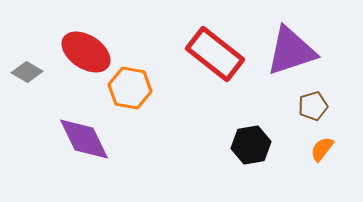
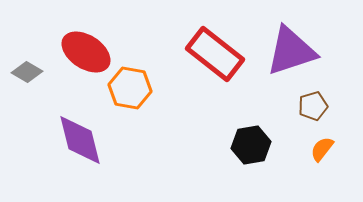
purple diamond: moved 4 px left, 1 px down; rotated 12 degrees clockwise
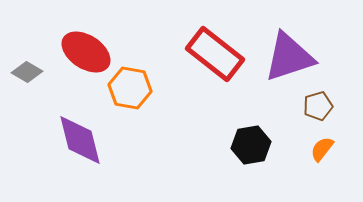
purple triangle: moved 2 px left, 6 px down
brown pentagon: moved 5 px right
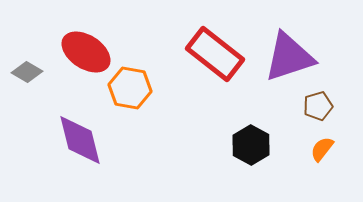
black hexagon: rotated 21 degrees counterclockwise
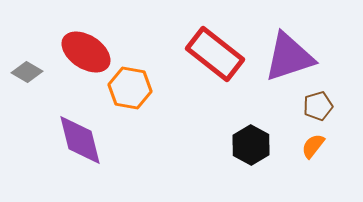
orange semicircle: moved 9 px left, 3 px up
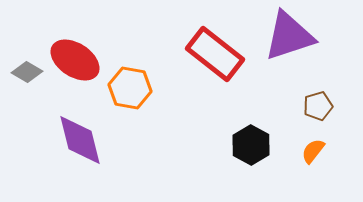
red ellipse: moved 11 px left, 8 px down
purple triangle: moved 21 px up
orange semicircle: moved 5 px down
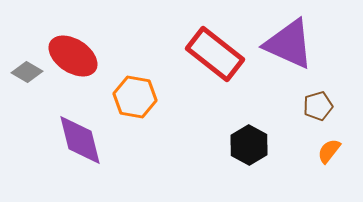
purple triangle: moved 8 px down; rotated 42 degrees clockwise
red ellipse: moved 2 px left, 4 px up
orange hexagon: moved 5 px right, 9 px down
black hexagon: moved 2 px left
orange semicircle: moved 16 px right
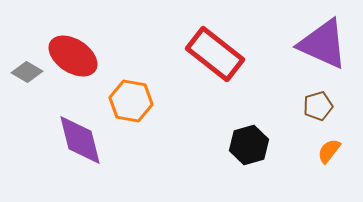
purple triangle: moved 34 px right
orange hexagon: moved 4 px left, 4 px down
black hexagon: rotated 15 degrees clockwise
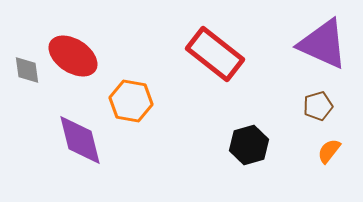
gray diamond: moved 2 px up; rotated 52 degrees clockwise
